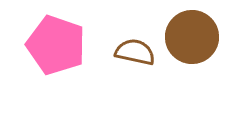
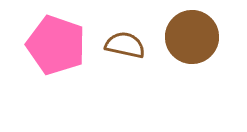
brown semicircle: moved 10 px left, 7 px up
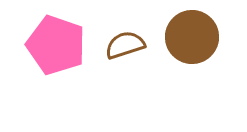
brown semicircle: rotated 30 degrees counterclockwise
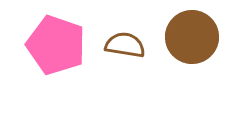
brown semicircle: rotated 27 degrees clockwise
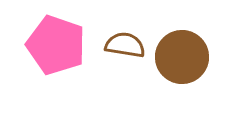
brown circle: moved 10 px left, 20 px down
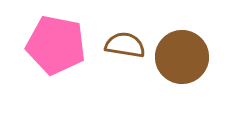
pink pentagon: rotated 8 degrees counterclockwise
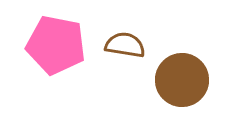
brown circle: moved 23 px down
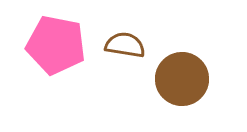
brown circle: moved 1 px up
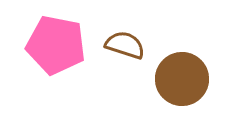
brown semicircle: rotated 9 degrees clockwise
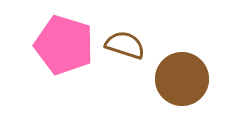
pink pentagon: moved 8 px right; rotated 6 degrees clockwise
